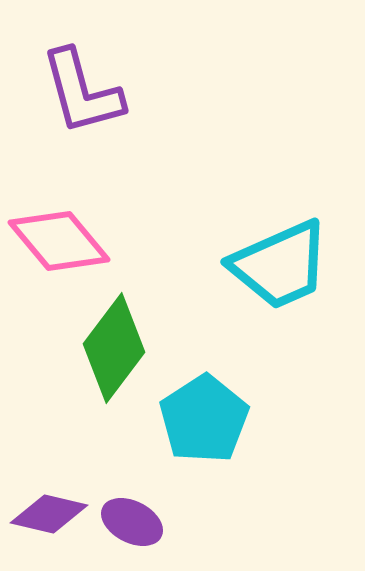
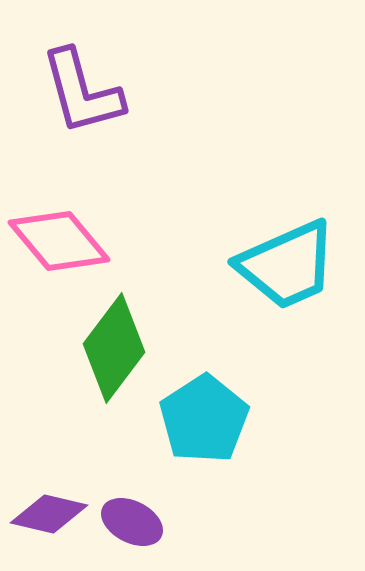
cyan trapezoid: moved 7 px right
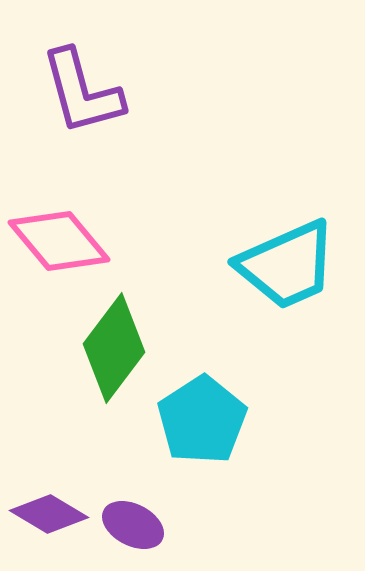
cyan pentagon: moved 2 px left, 1 px down
purple diamond: rotated 18 degrees clockwise
purple ellipse: moved 1 px right, 3 px down
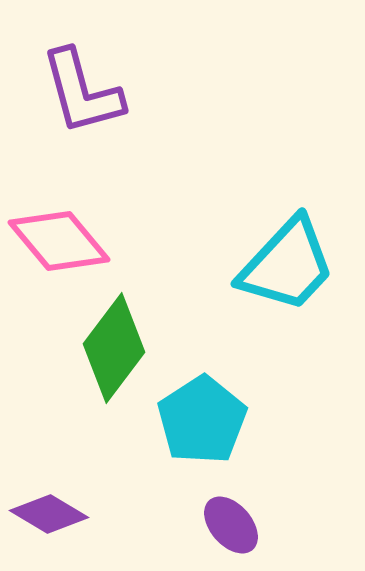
cyan trapezoid: rotated 23 degrees counterclockwise
purple ellipse: moved 98 px right; rotated 22 degrees clockwise
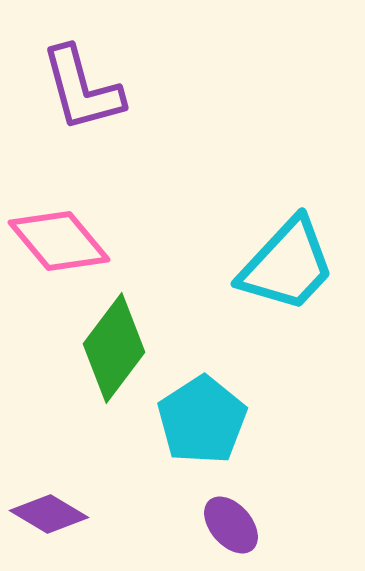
purple L-shape: moved 3 px up
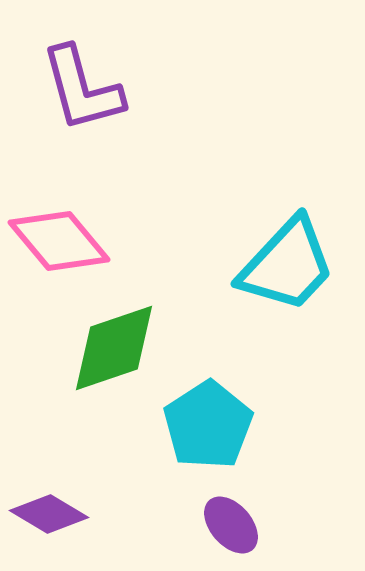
green diamond: rotated 34 degrees clockwise
cyan pentagon: moved 6 px right, 5 px down
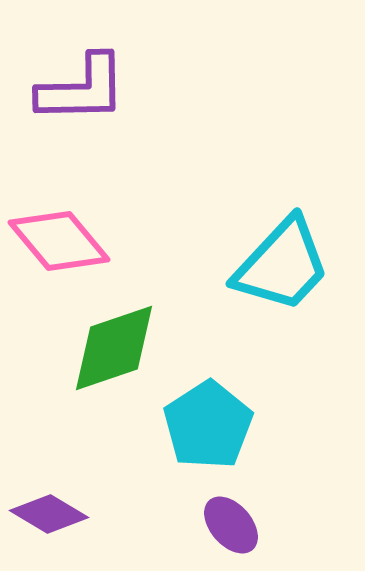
purple L-shape: rotated 76 degrees counterclockwise
cyan trapezoid: moved 5 px left
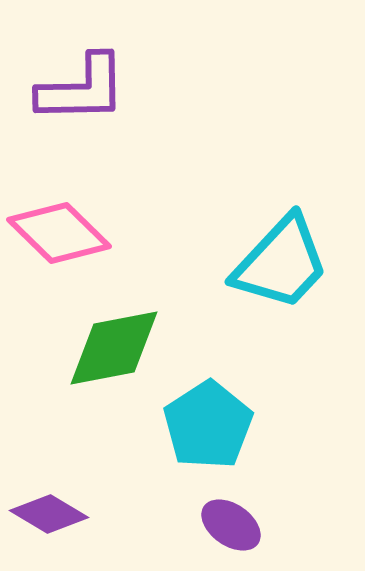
pink diamond: moved 8 px up; rotated 6 degrees counterclockwise
cyan trapezoid: moved 1 px left, 2 px up
green diamond: rotated 8 degrees clockwise
purple ellipse: rotated 14 degrees counterclockwise
